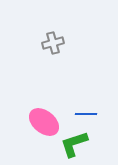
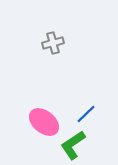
blue line: rotated 45 degrees counterclockwise
green L-shape: moved 1 px left, 1 px down; rotated 16 degrees counterclockwise
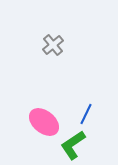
gray cross: moved 2 px down; rotated 25 degrees counterclockwise
blue line: rotated 20 degrees counterclockwise
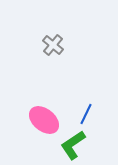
gray cross: rotated 10 degrees counterclockwise
pink ellipse: moved 2 px up
